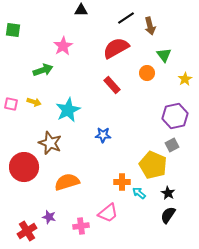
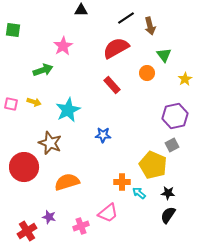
black star: rotated 24 degrees counterclockwise
pink cross: rotated 14 degrees counterclockwise
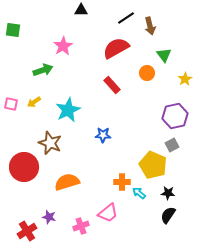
yellow arrow: rotated 128 degrees clockwise
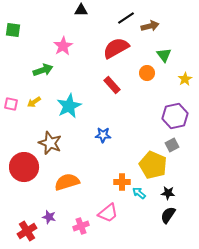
brown arrow: rotated 90 degrees counterclockwise
cyan star: moved 1 px right, 4 px up
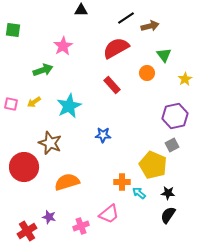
pink trapezoid: moved 1 px right, 1 px down
